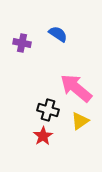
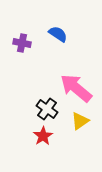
black cross: moved 1 px left, 1 px up; rotated 20 degrees clockwise
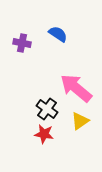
red star: moved 1 px right, 2 px up; rotated 30 degrees counterclockwise
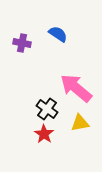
yellow triangle: moved 2 px down; rotated 24 degrees clockwise
red star: rotated 24 degrees clockwise
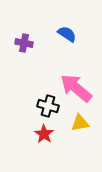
blue semicircle: moved 9 px right
purple cross: moved 2 px right
black cross: moved 1 px right, 3 px up; rotated 20 degrees counterclockwise
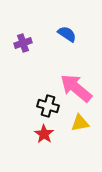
purple cross: moved 1 px left; rotated 30 degrees counterclockwise
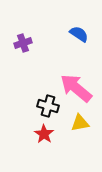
blue semicircle: moved 12 px right
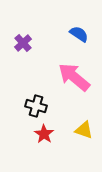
purple cross: rotated 24 degrees counterclockwise
pink arrow: moved 2 px left, 11 px up
black cross: moved 12 px left
yellow triangle: moved 4 px right, 7 px down; rotated 30 degrees clockwise
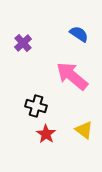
pink arrow: moved 2 px left, 1 px up
yellow triangle: rotated 18 degrees clockwise
red star: moved 2 px right
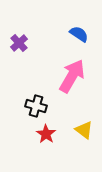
purple cross: moved 4 px left
pink arrow: rotated 80 degrees clockwise
